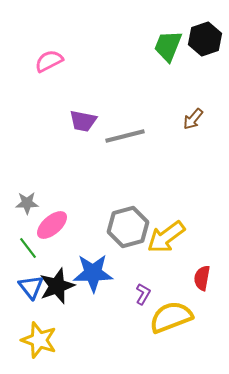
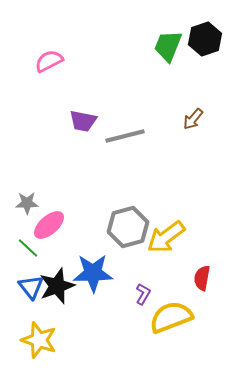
pink ellipse: moved 3 px left
green line: rotated 10 degrees counterclockwise
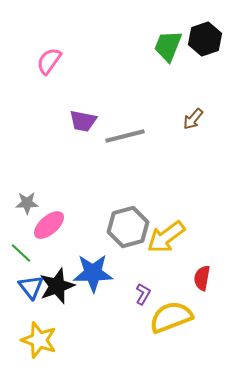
pink semicircle: rotated 28 degrees counterclockwise
green line: moved 7 px left, 5 px down
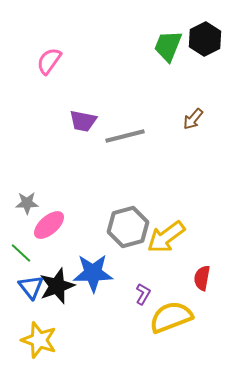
black hexagon: rotated 8 degrees counterclockwise
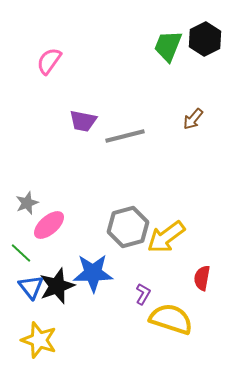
gray star: rotated 20 degrees counterclockwise
yellow semicircle: moved 2 px down; rotated 39 degrees clockwise
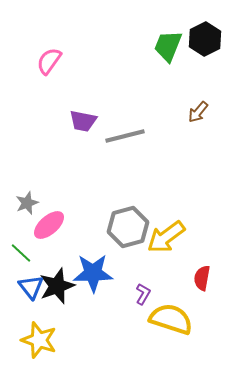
brown arrow: moved 5 px right, 7 px up
